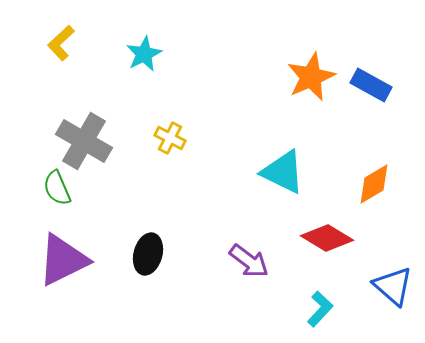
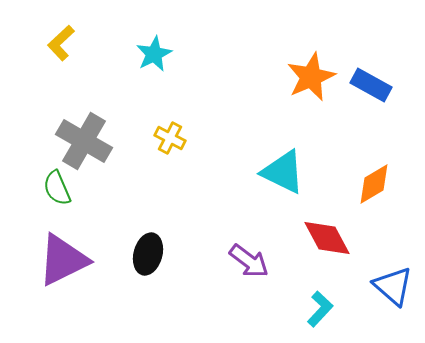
cyan star: moved 10 px right
red diamond: rotated 30 degrees clockwise
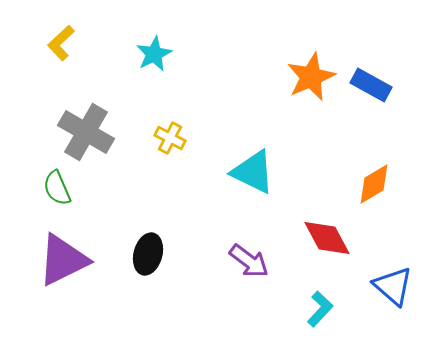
gray cross: moved 2 px right, 9 px up
cyan triangle: moved 30 px left
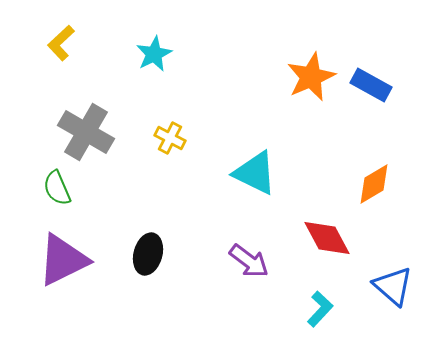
cyan triangle: moved 2 px right, 1 px down
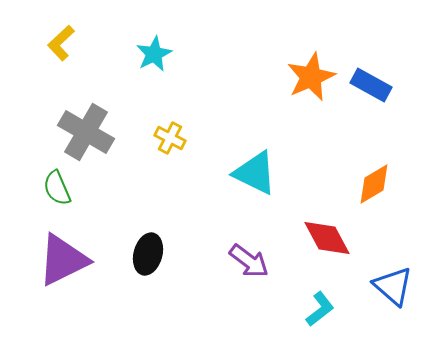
cyan L-shape: rotated 9 degrees clockwise
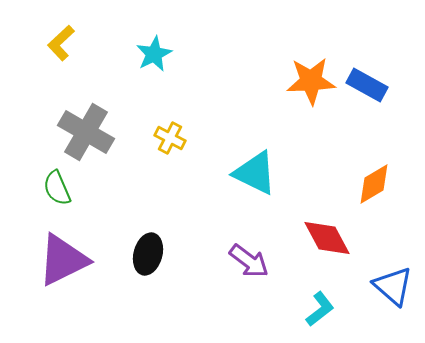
orange star: moved 4 px down; rotated 21 degrees clockwise
blue rectangle: moved 4 px left
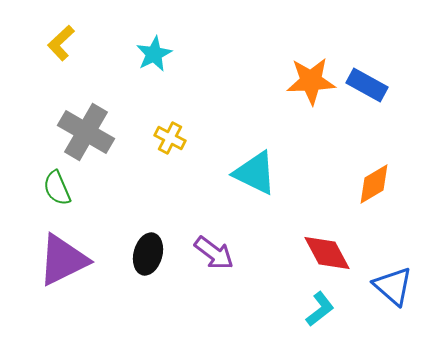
red diamond: moved 15 px down
purple arrow: moved 35 px left, 8 px up
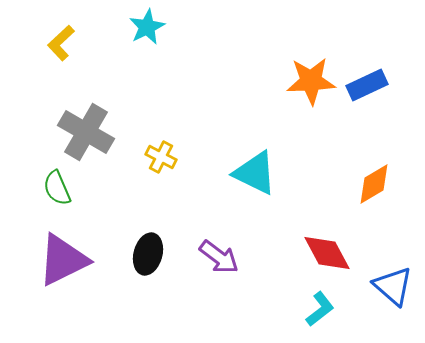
cyan star: moved 7 px left, 27 px up
blue rectangle: rotated 54 degrees counterclockwise
yellow cross: moved 9 px left, 19 px down
purple arrow: moved 5 px right, 4 px down
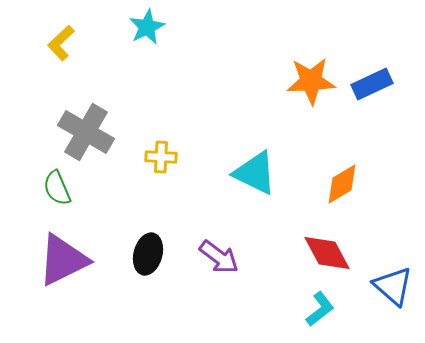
blue rectangle: moved 5 px right, 1 px up
yellow cross: rotated 24 degrees counterclockwise
orange diamond: moved 32 px left
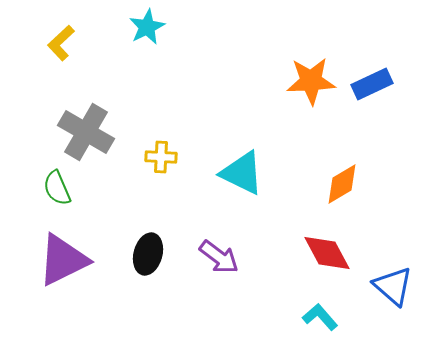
cyan triangle: moved 13 px left
cyan L-shape: moved 8 px down; rotated 93 degrees counterclockwise
